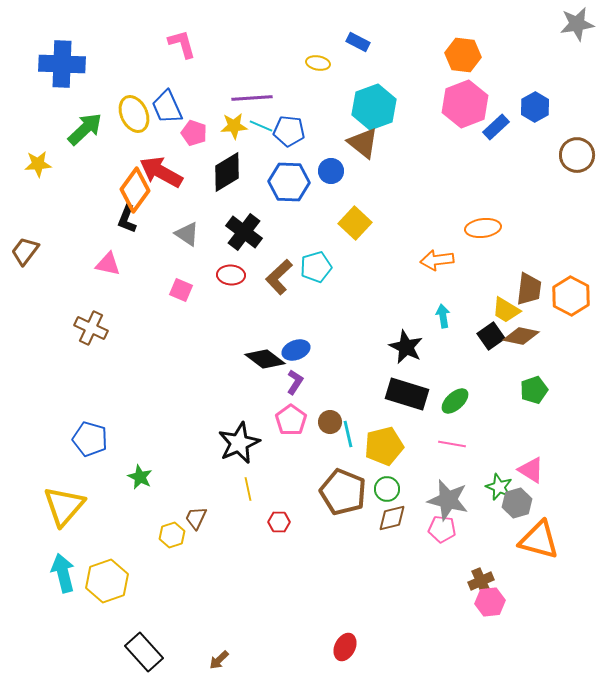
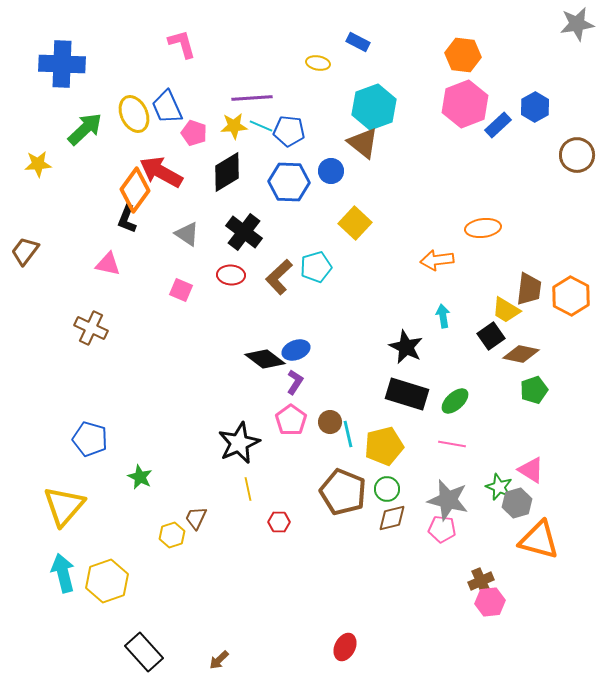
blue rectangle at (496, 127): moved 2 px right, 2 px up
brown diamond at (521, 336): moved 18 px down
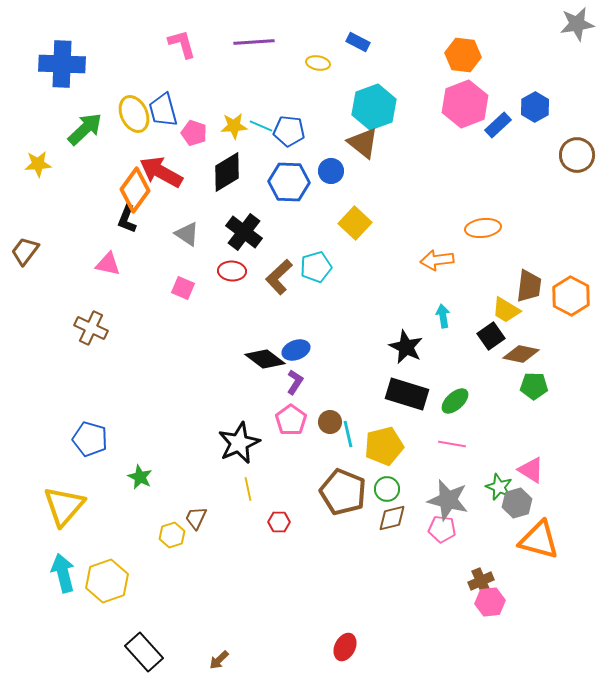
purple line at (252, 98): moved 2 px right, 56 px up
blue trapezoid at (167, 107): moved 4 px left, 3 px down; rotated 9 degrees clockwise
red ellipse at (231, 275): moved 1 px right, 4 px up
brown trapezoid at (529, 289): moved 3 px up
pink square at (181, 290): moved 2 px right, 2 px up
green pentagon at (534, 390): moved 4 px up; rotated 20 degrees clockwise
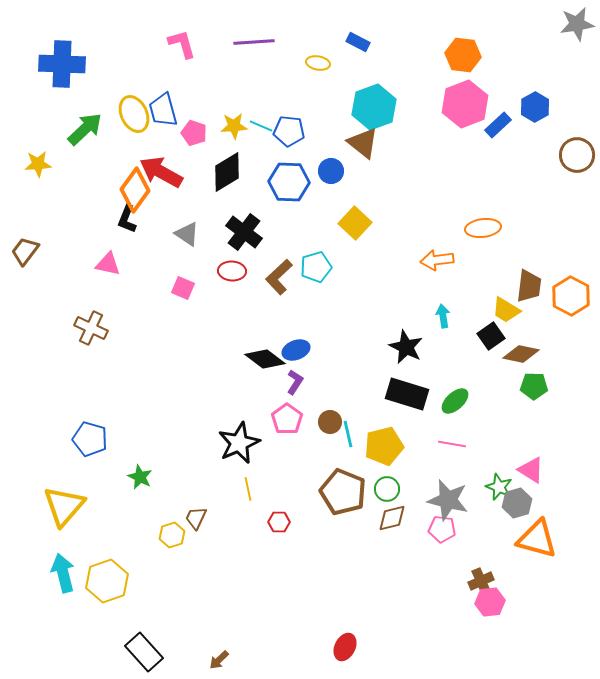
pink pentagon at (291, 420): moved 4 px left, 1 px up
orange triangle at (539, 540): moved 2 px left, 1 px up
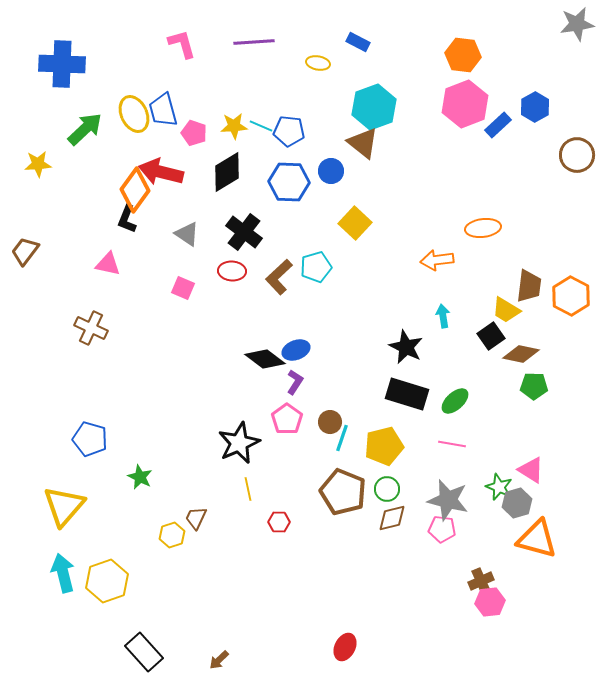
red arrow at (161, 172): rotated 15 degrees counterclockwise
cyan line at (348, 434): moved 6 px left, 4 px down; rotated 32 degrees clockwise
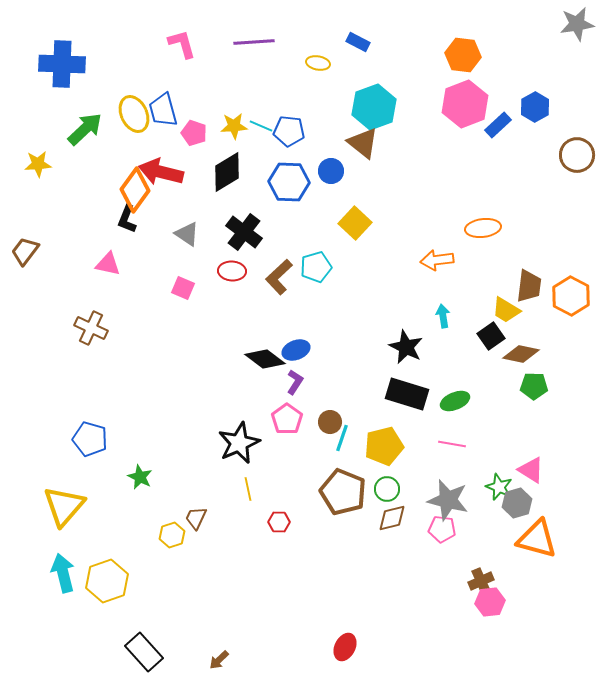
green ellipse at (455, 401): rotated 20 degrees clockwise
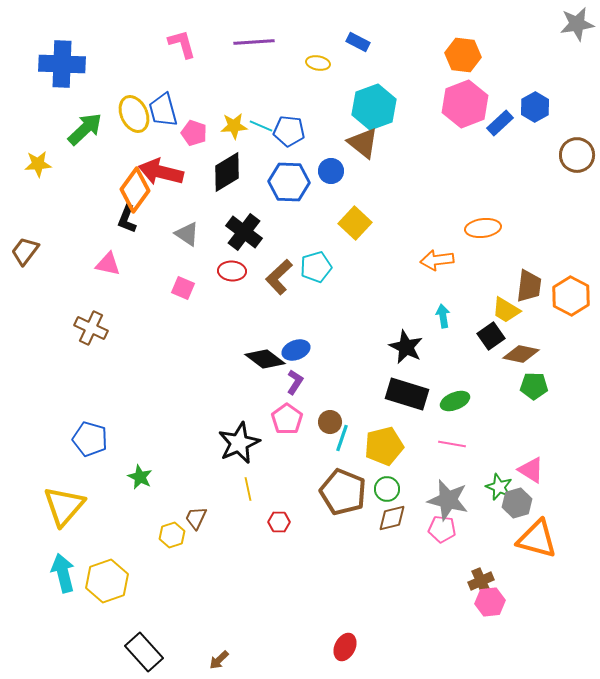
blue rectangle at (498, 125): moved 2 px right, 2 px up
